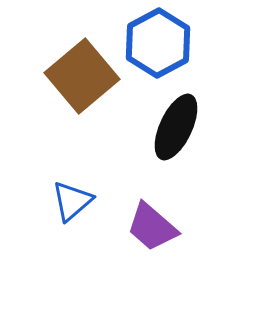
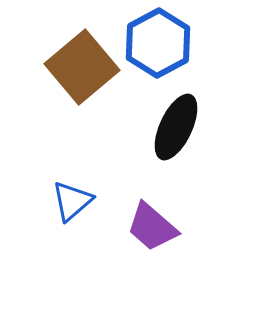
brown square: moved 9 px up
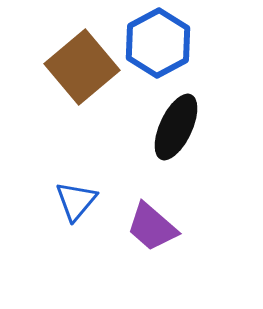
blue triangle: moved 4 px right; rotated 9 degrees counterclockwise
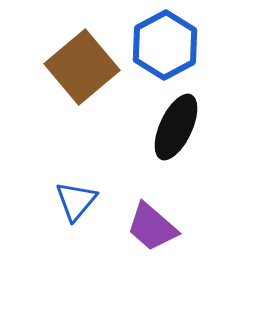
blue hexagon: moved 7 px right, 2 px down
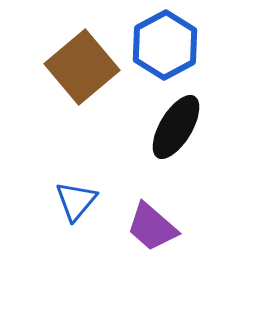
black ellipse: rotated 6 degrees clockwise
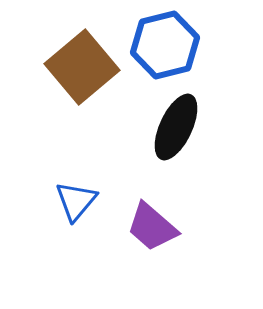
blue hexagon: rotated 14 degrees clockwise
black ellipse: rotated 6 degrees counterclockwise
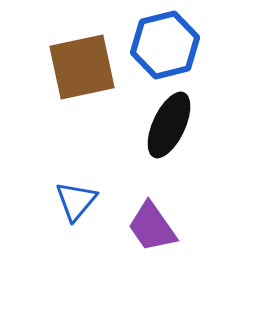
brown square: rotated 28 degrees clockwise
black ellipse: moved 7 px left, 2 px up
purple trapezoid: rotated 14 degrees clockwise
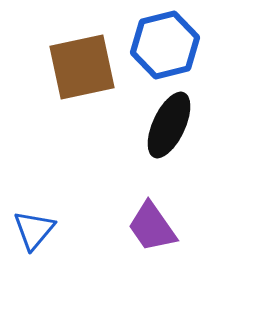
blue triangle: moved 42 px left, 29 px down
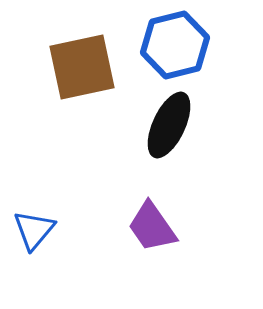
blue hexagon: moved 10 px right
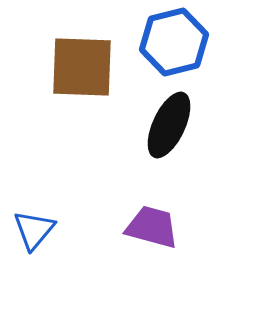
blue hexagon: moved 1 px left, 3 px up
brown square: rotated 14 degrees clockwise
purple trapezoid: rotated 140 degrees clockwise
